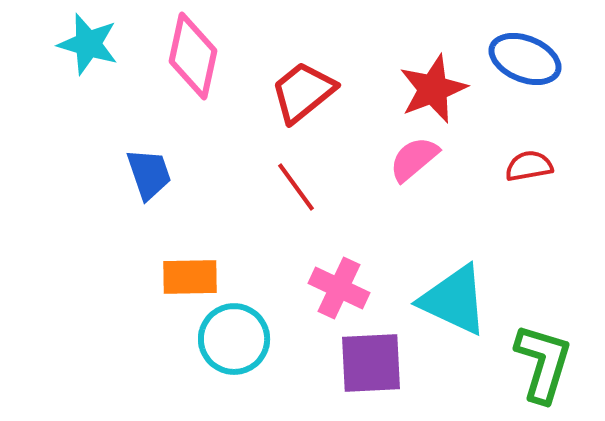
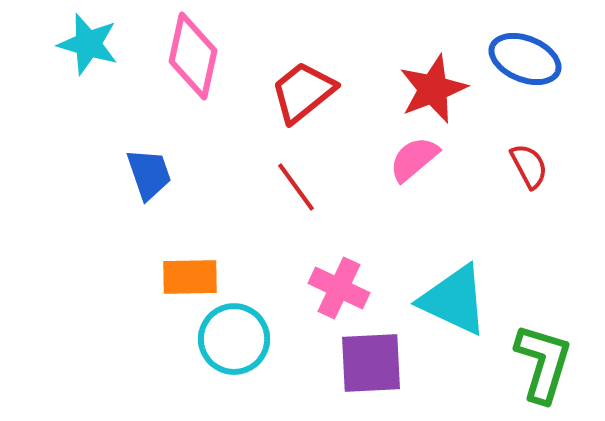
red semicircle: rotated 72 degrees clockwise
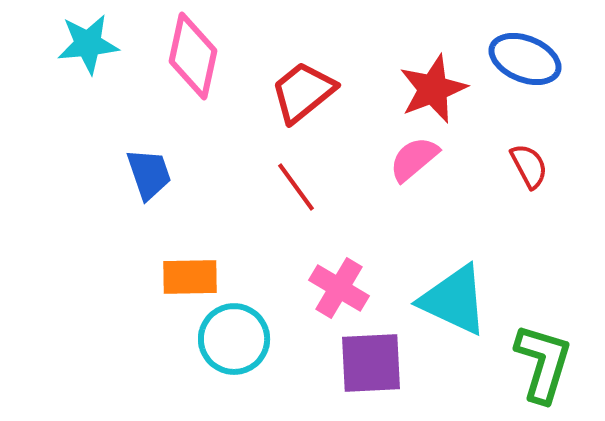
cyan star: rotated 22 degrees counterclockwise
pink cross: rotated 6 degrees clockwise
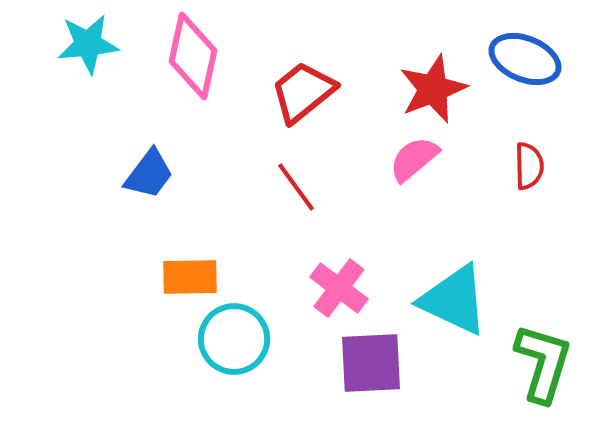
red semicircle: rotated 27 degrees clockwise
blue trapezoid: rotated 56 degrees clockwise
pink cross: rotated 6 degrees clockwise
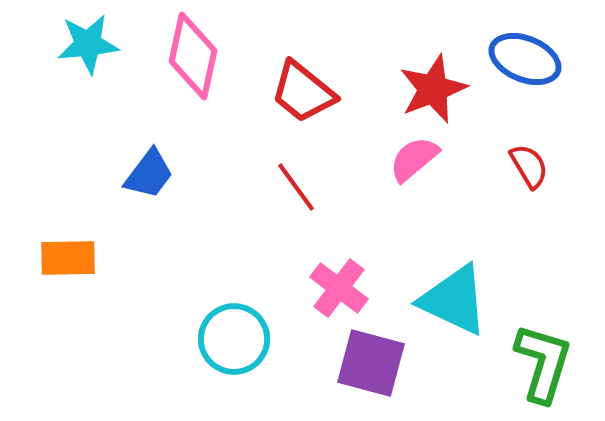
red trapezoid: rotated 102 degrees counterclockwise
red semicircle: rotated 30 degrees counterclockwise
orange rectangle: moved 122 px left, 19 px up
purple square: rotated 18 degrees clockwise
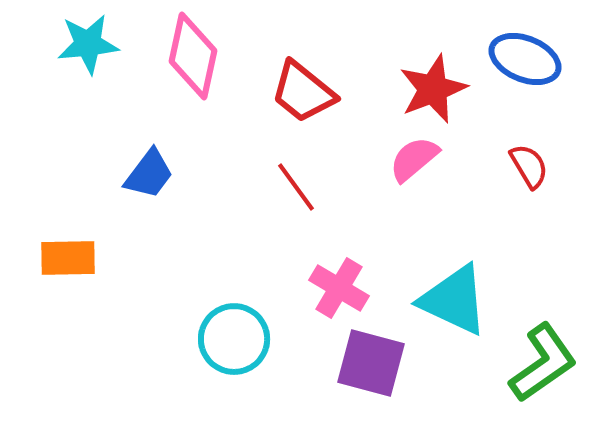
pink cross: rotated 6 degrees counterclockwise
green L-shape: rotated 38 degrees clockwise
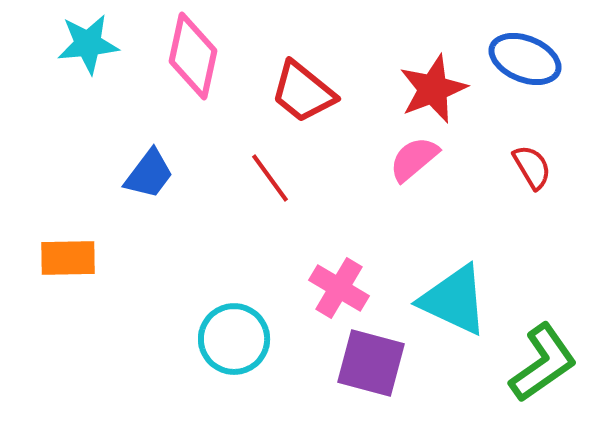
red semicircle: moved 3 px right, 1 px down
red line: moved 26 px left, 9 px up
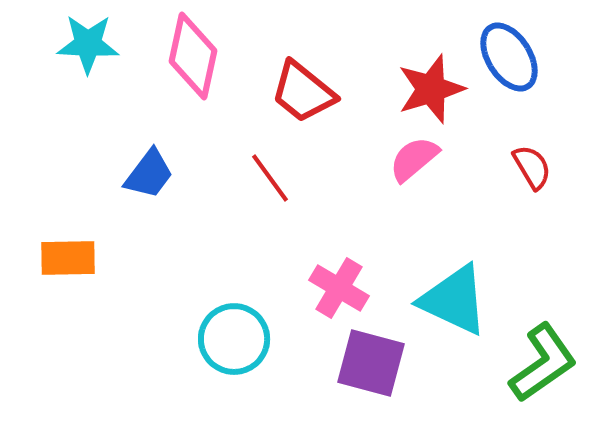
cyan star: rotated 8 degrees clockwise
blue ellipse: moved 16 px left, 2 px up; rotated 36 degrees clockwise
red star: moved 2 px left; rotated 4 degrees clockwise
